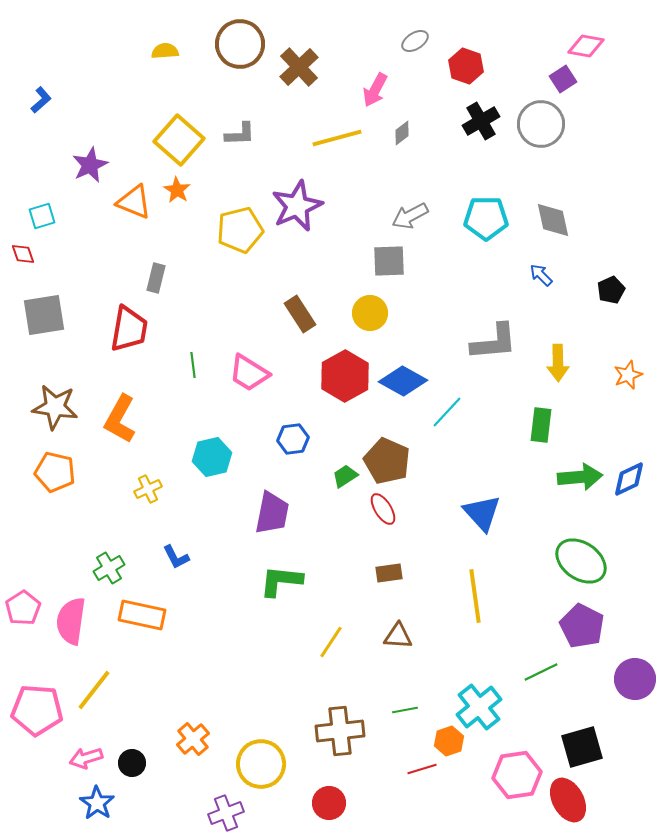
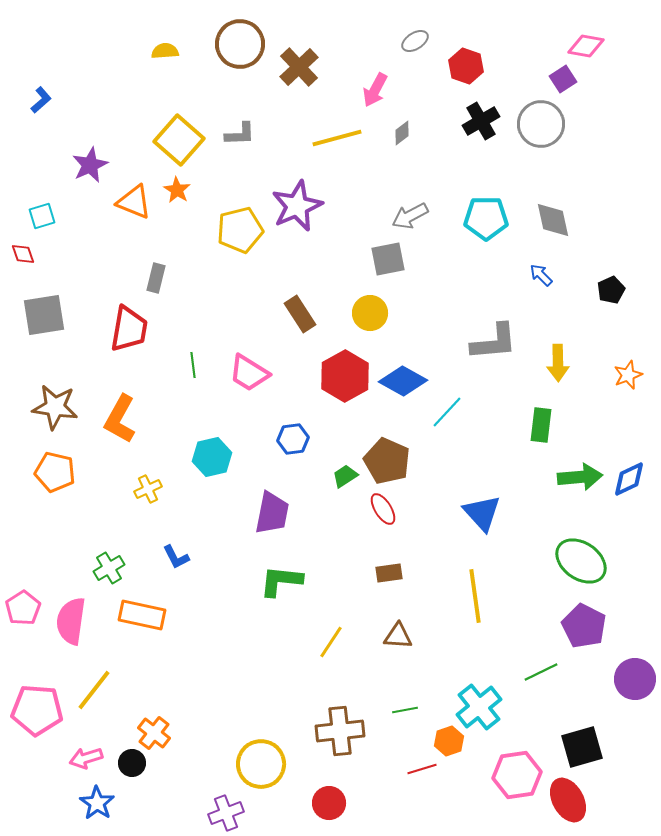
gray square at (389, 261): moved 1 px left, 2 px up; rotated 9 degrees counterclockwise
purple pentagon at (582, 626): moved 2 px right
orange cross at (193, 739): moved 39 px left, 6 px up; rotated 12 degrees counterclockwise
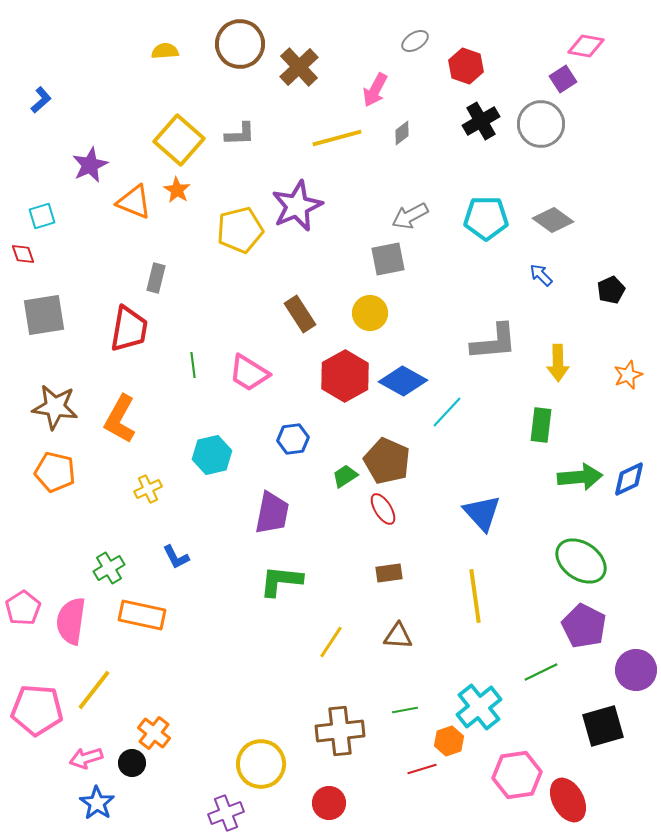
gray diamond at (553, 220): rotated 42 degrees counterclockwise
cyan hexagon at (212, 457): moved 2 px up
purple circle at (635, 679): moved 1 px right, 9 px up
black square at (582, 747): moved 21 px right, 21 px up
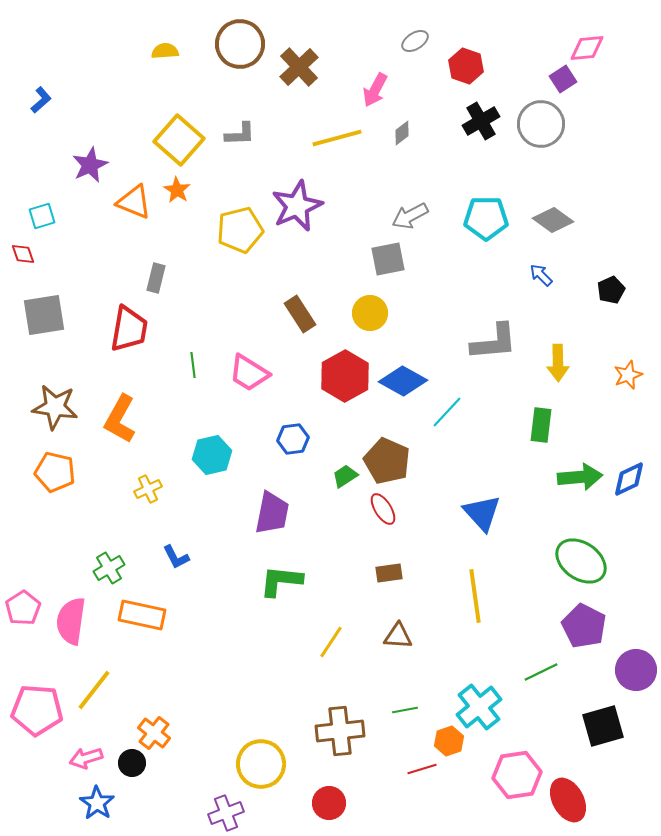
pink diamond at (586, 46): moved 1 px right, 2 px down; rotated 15 degrees counterclockwise
